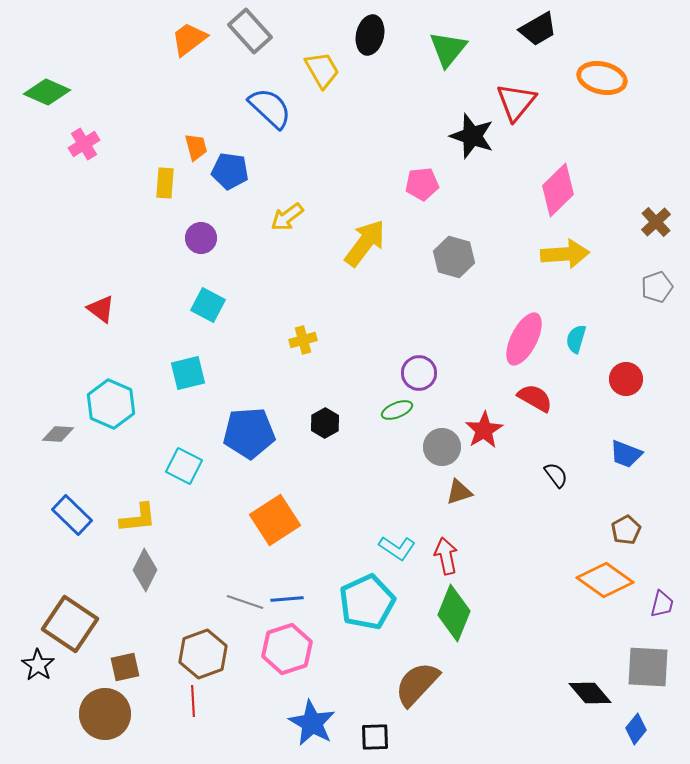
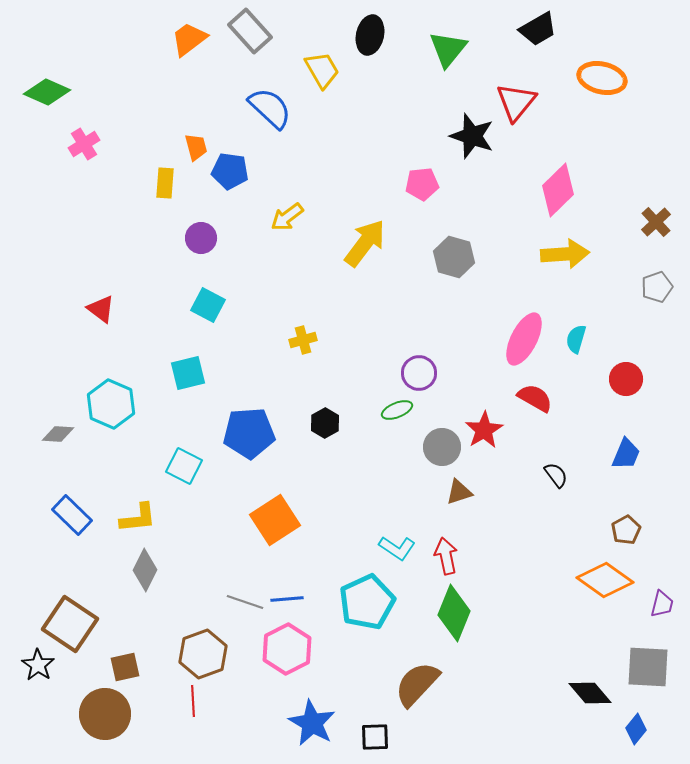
blue trapezoid at (626, 454): rotated 88 degrees counterclockwise
pink hexagon at (287, 649): rotated 9 degrees counterclockwise
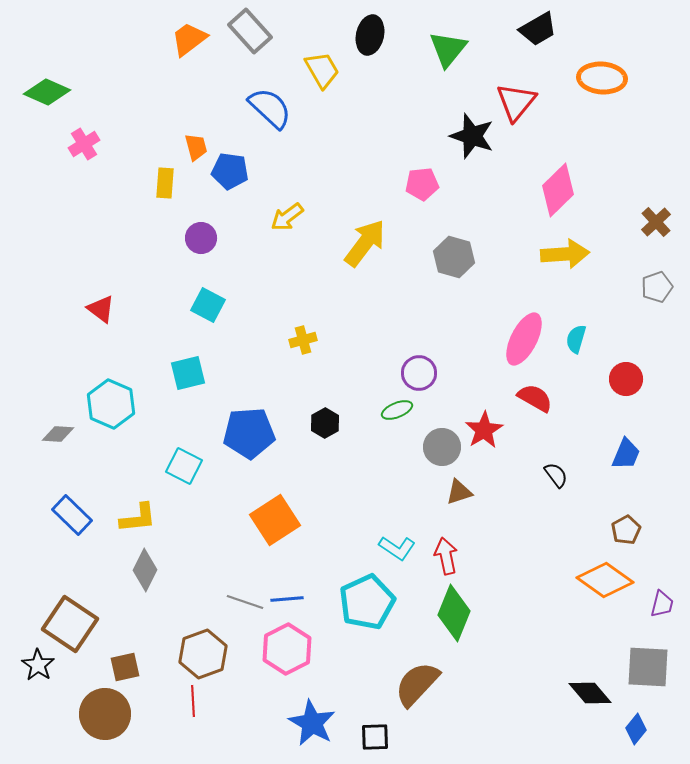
orange ellipse at (602, 78): rotated 9 degrees counterclockwise
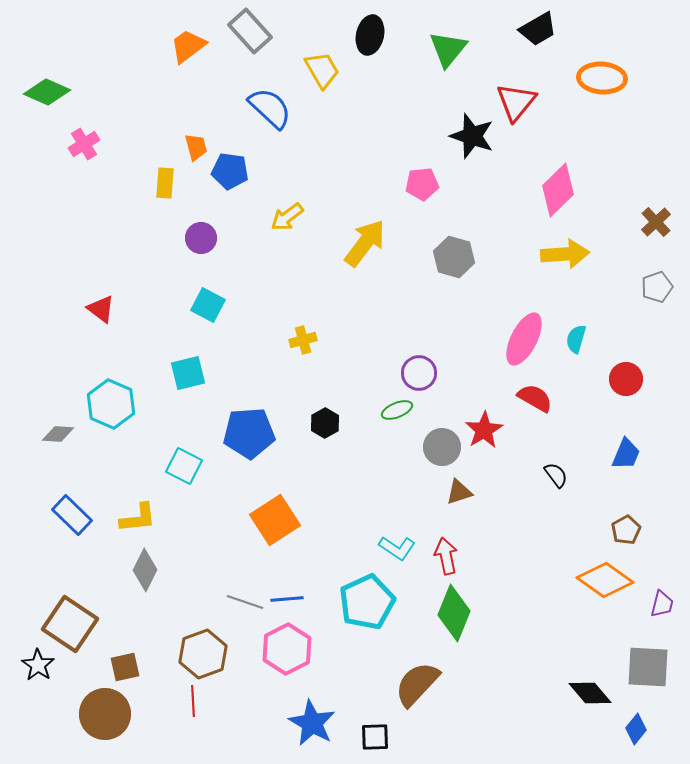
orange trapezoid at (189, 39): moved 1 px left, 7 px down
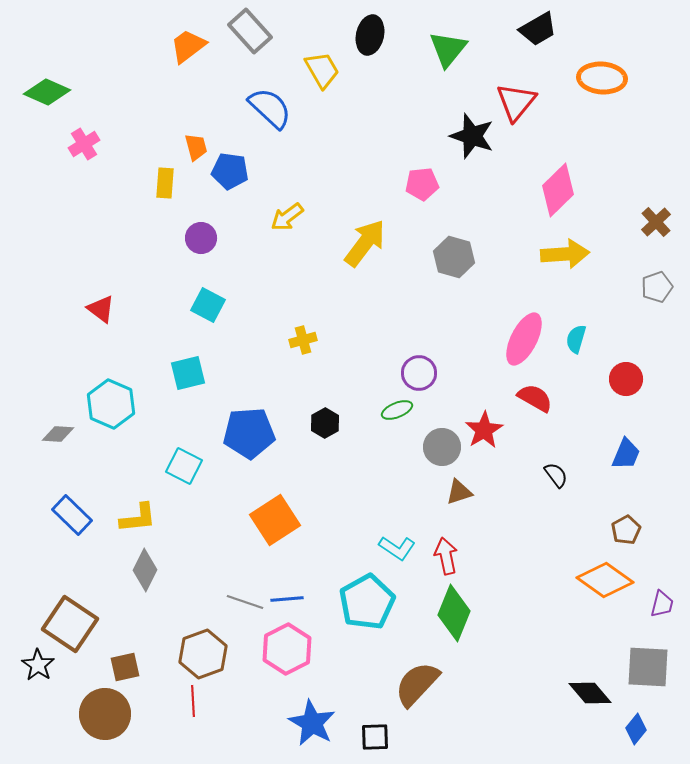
cyan pentagon at (367, 602): rotated 4 degrees counterclockwise
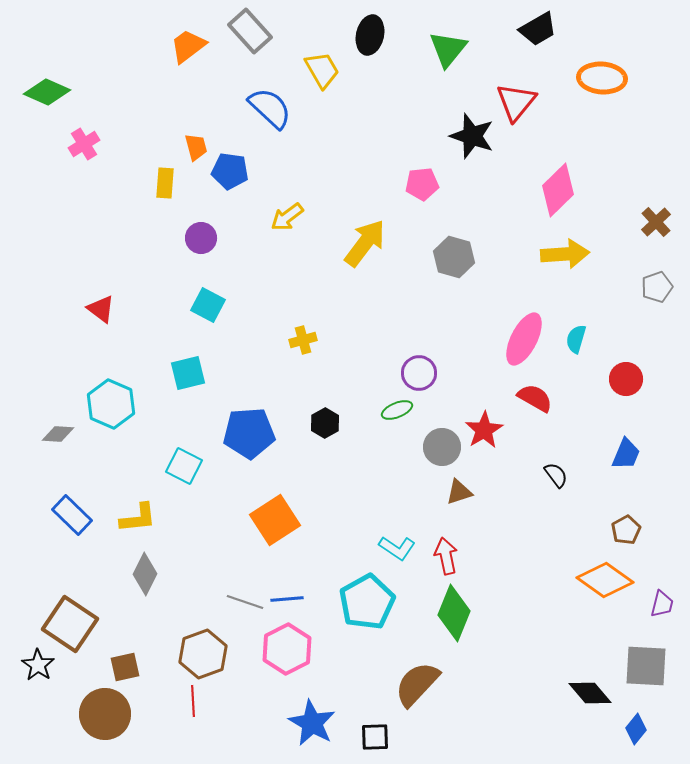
gray diamond at (145, 570): moved 4 px down
gray square at (648, 667): moved 2 px left, 1 px up
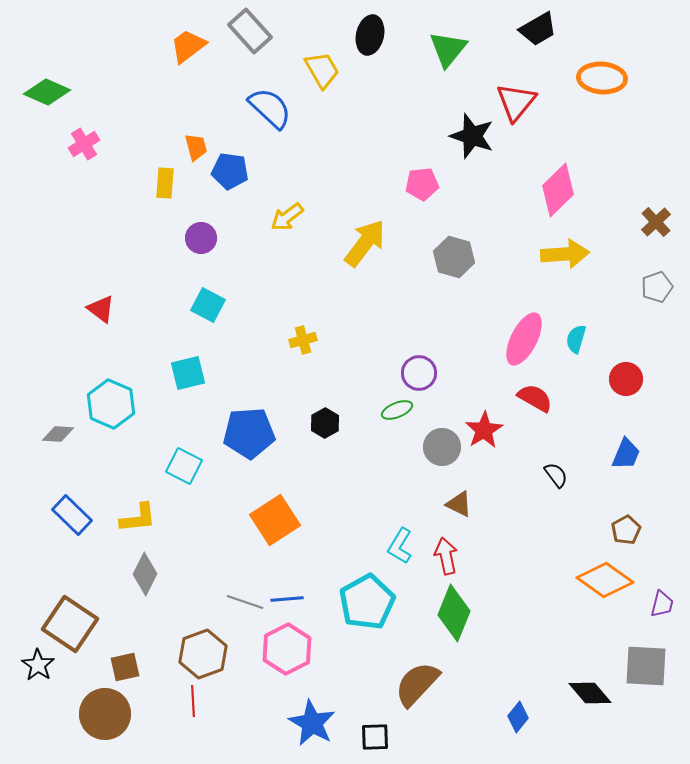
brown triangle at (459, 492): moved 12 px down; rotated 44 degrees clockwise
cyan L-shape at (397, 548): moved 3 px right, 2 px up; rotated 87 degrees clockwise
blue diamond at (636, 729): moved 118 px left, 12 px up
